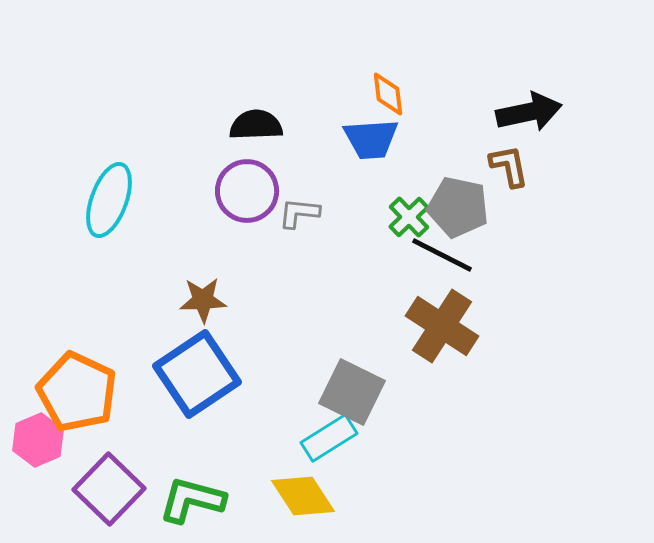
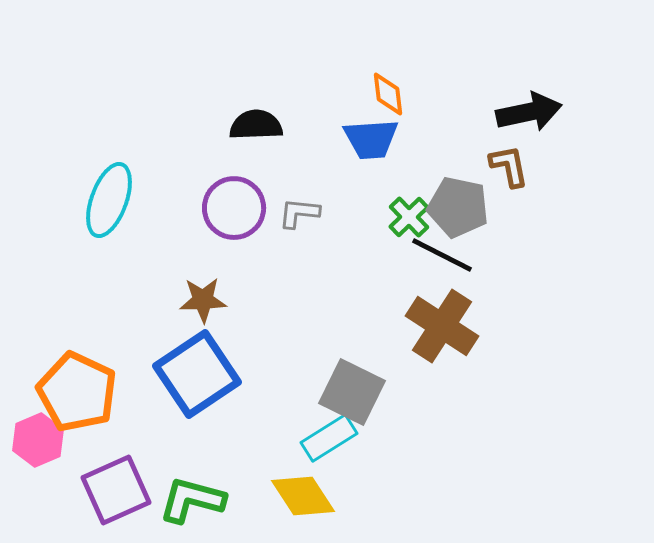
purple circle: moved 13 px left, 17 px down
purple square: moved 7 px right, 1 px down; rotated 22 degrees clockwise
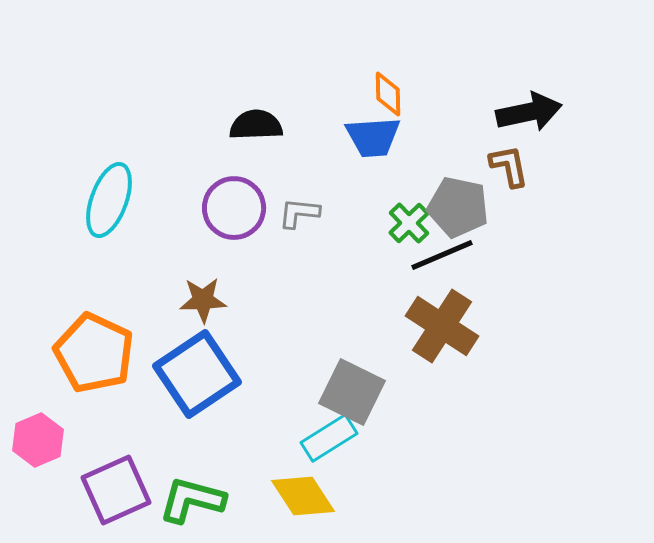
orange diamond: rotated 6 degrees clockwise
blue trapezoid: moved 2 px right, 2 px up
green cross: moved 6 px down
black line: rotated 50 degrees counterclockwise
orange pentagon: moved 17 px right, 39 px up
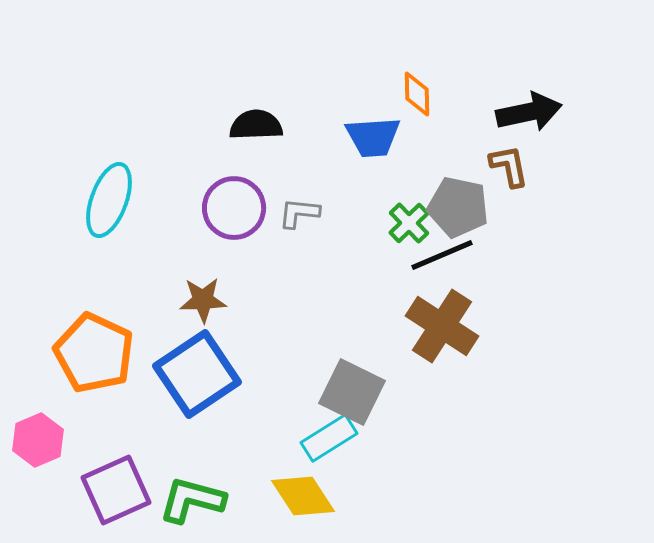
orange diamond: moved 29 px right
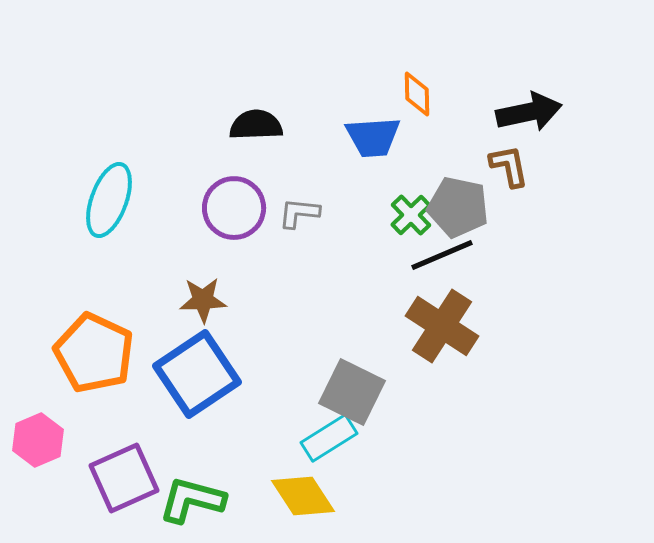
green cross: moved 2 px right, 8 px up
purple square: moved 8 px right, 12 px up
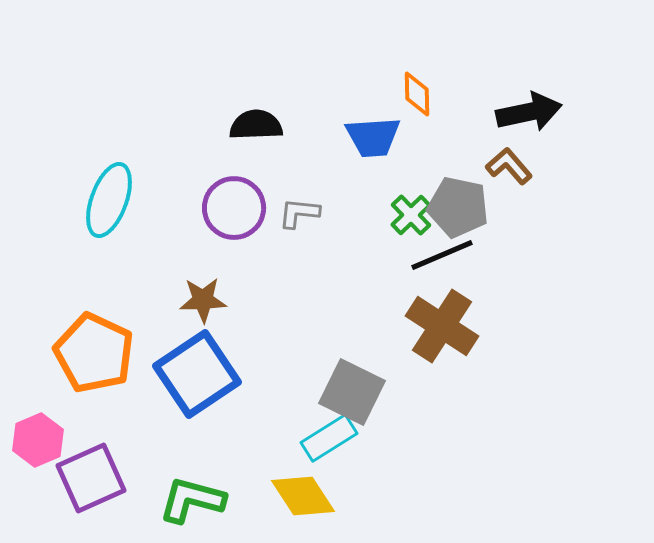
brown L-shape: rotated 30 degrees counterclockwise
purple square: moved 33 px left
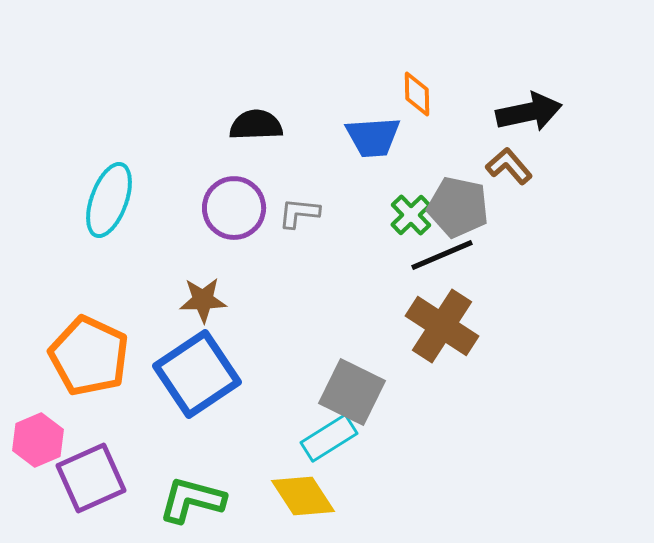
orange pentagon: moved 5 px left, 3 px down
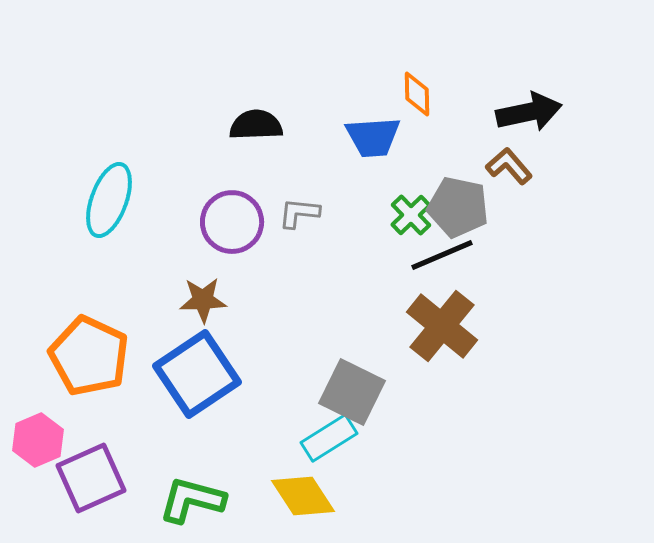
purple circle: moved 2 px left, 14 px down
brown cross: rotated 6 degrees clockwise
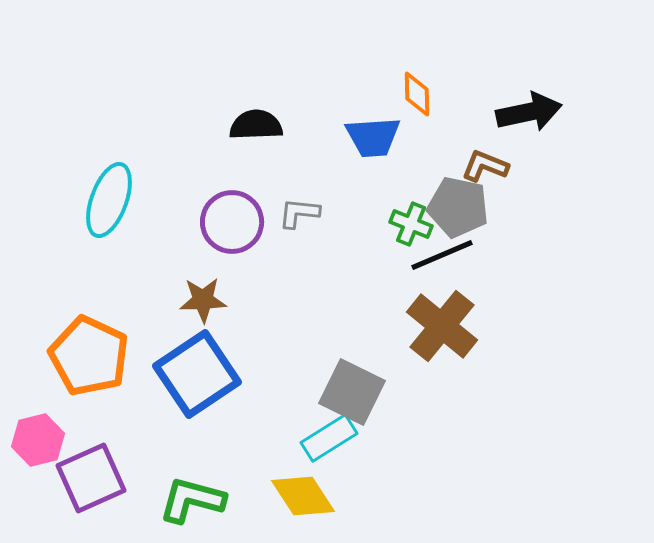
brown L-shape: moved 24 px left; rotated 27 degrees counterclockwise
green cross: moved 9 px down; rotated 24 degrees counterclockwise
pink hexagon: rotated 9 degrees clockwise
